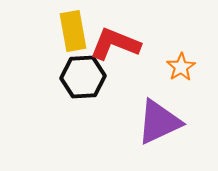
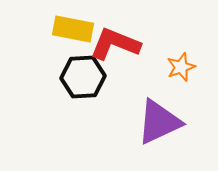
yellow rectangle: moved 2 px up; rotated 69 degrees counterclockwise
orange star: rotated 12 degrees clockwise
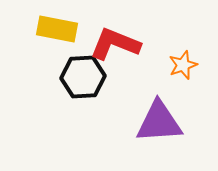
yellow rectangle: moved 16 px left
orange star: moved 2 px right, 2 px up
purple triangle: rotated 21 degrees clockwise
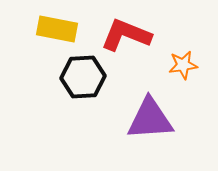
red L-shape: moved 11 px right, 9 px up
orange star: rotated 12 degrees clockwise
purple triangle: moved 9 px left, 3 px up
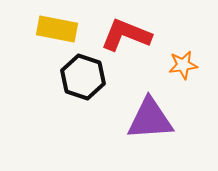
black hexagon: rotated 21 degrees clockwise
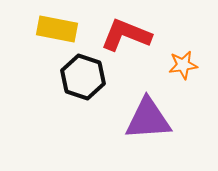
purple triangle: moved 2 px left
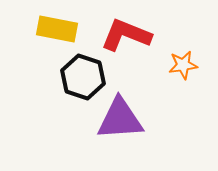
purple triangle: moved 28 px left
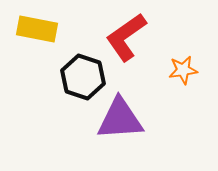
yellow rectangle: moved 20 px left
red L-shape: moved 2 px down; rotated 57 degrees counterclockwise
orange star: moved 5 px down
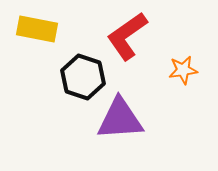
red L-shape: moved 1 px right, 1 px up
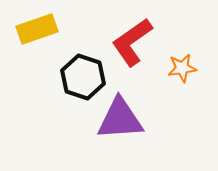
yellow rectangle: rotated 30 degrees counterclockwise
red L-shape: moved 5 px right, 6 px down
orange star: moved 1 px left, 2 px up
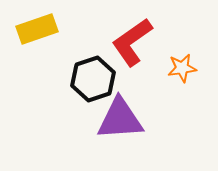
black hexagon: moved 10 px right, 2 px down; rotated 24 degrees clockwise
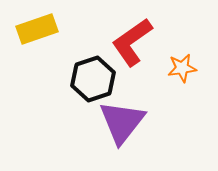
purple triangle: moved 2 px right, 3 px down; rotated 48 degrees counterclockwise
